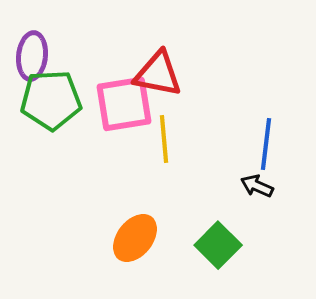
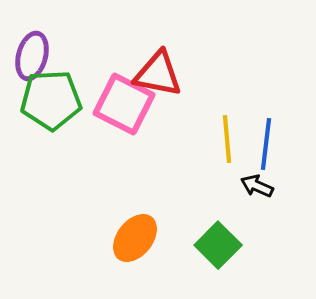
purple ellipse: rotated 9 degrees clockwise
pink square: rotated 36 degrees clockwise
yellow line: moved 63 px right
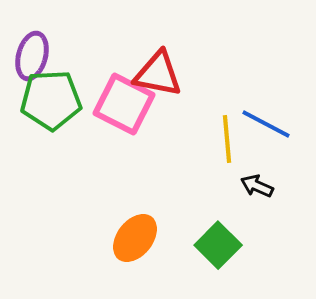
blue line: moved 20 px up; rotated 69 degrees counterclockwise
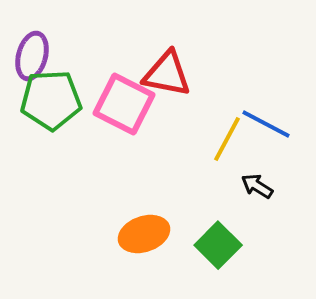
red triangle: moved 9 px right
yellow line: rotated 33 degrees clockwise
black arrow: rotated 8 degrees clockwise
orange ellipse: moved 9 px right, 4 px up; rotated 33 degrees clockwise
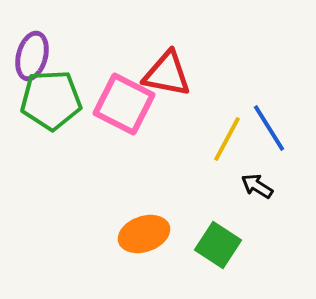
blue line: moved 3 px right, 4 px down; rotated 30 degrees clockwise
green square: rotated 12 degrees counterclockwise
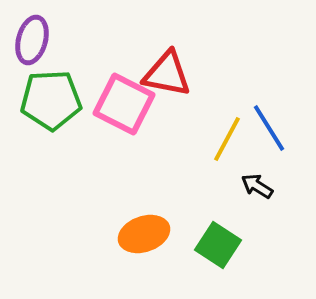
purple ellipse: moved 16 px up
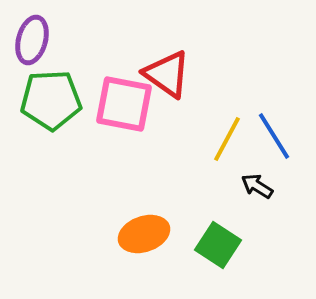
red triangle: rotated 24 degrees clockwise
pink square: rotated 16 degrees counterclockwise
blue line: moved 5 px right, 8 px down
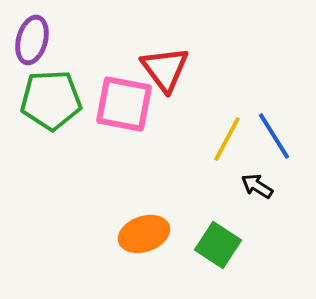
red triangle: moved 2 px left, 5 px up; rotated 18 degrees clockwise
